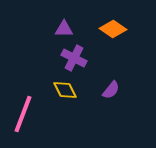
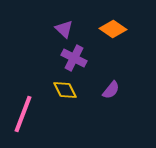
purple triangle: rotated 42 degrees clockwise
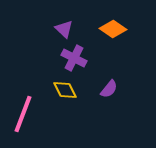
purple semicircle: moved 2 px left, 1 px up
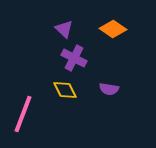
purple semicircle: rotated 60 degrees clockwise
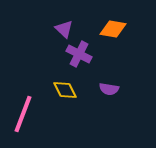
orange diamond: rotated 24 degrees counterclockwise
purple cross: moved 5 px right, 4 px up
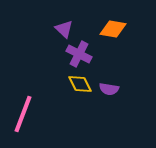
yellow diamond: moved 15 px right, 6 px up
